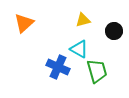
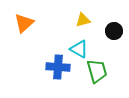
blue cross: rotated 20 degrees counterclockwise
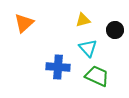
black circle: moved 1 px right, 1 px up
cyan triangle: moved 9 px right, 1 px up; rotated 18 degrees clockwise
green trapezoid: moved 5 px down; rotated 50 degrees counterclockwise
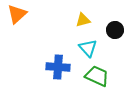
orange triangle: moved 7 px left, 9 px up
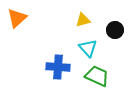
orange triangle: moved 4 px down
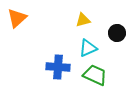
black circle: moved 2 px right, 3 px down
cyan triangle: rotated 48 degrees clockwise
green trapezoid: moved 2 px left, 1 px up
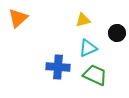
orange triangle: moved 1 px right
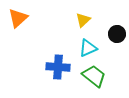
yellow triangle: rotated 28 degrees counterclockwise
black circle: moved 1 px down
green trapezoid: moved 1 px left, 1 px down; rotated 15 degrees clockwise
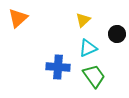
green trapezoid: rotated 15 degrees clockwise
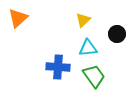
cyan triangle: rotated 18 degrees clockwise
